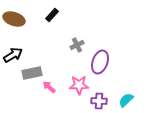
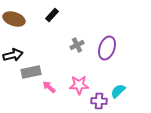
black arrow: rotated 18 degrees clockwise
purple ellipse: moved 7 px right, 14 px up
gray rectangle: moved 1 px left, 1 px up
cyan semicircle: moved 8 px left, 9 px up
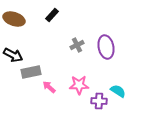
purple ellipse: moved 1 px left, 1 px up; rotated 30 degrees counterclockwise
black arrow: rotated 42 degrees clockwise
cyan semicircle: rotated 77 degrees clockwise
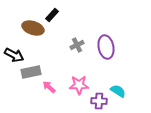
brown ellipse: moved 19 px right, 9 px down
black arrow: moved 1 px right
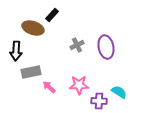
black arrow: moved 2 px right, 4 px up; rotated 66 degrees clockwise
cyan semicircle: moved 1 px right, 1 px down
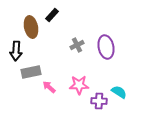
brown ellipse: moved 2 px left, 1 px up; rotated 60 degrees clockwise
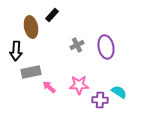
purple cross: moved 1 px right, 1 px up
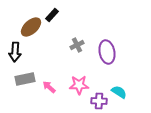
brown ellipse: rotated 60 degrees clockwise
purple ellipse: moved 1 px right, 5 px down
black arrow: moved 1 px left, 1 px down
gray rectangle: moved 6 px left, 7 px down
purple cross: moved 1 px left, 1 px down
